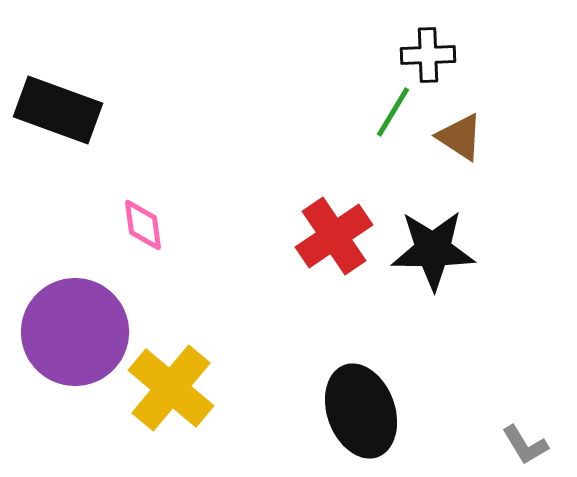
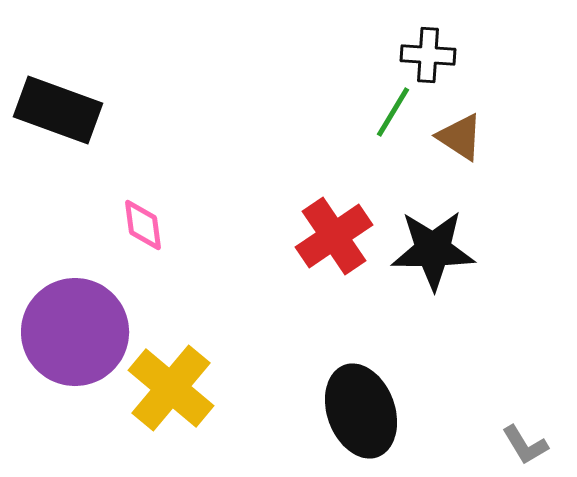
black cross: rotated 6 degrees clockwise
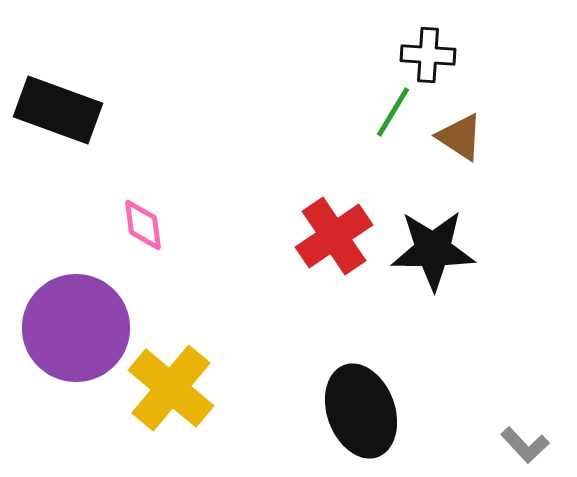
purple circle: moved 1 px right, 4 px up
gray L-shape: rotated 12 degrees counterclockwise
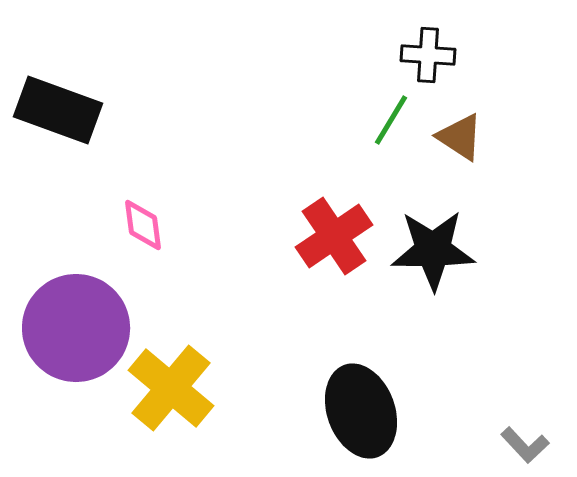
green line: moved 2 px left, 8 px down
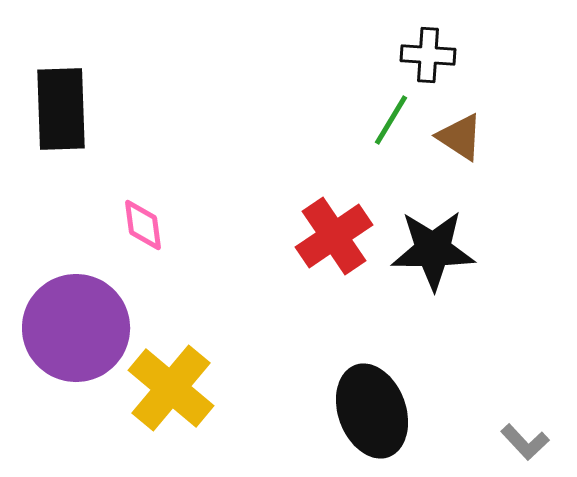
black rectangle: moved 3 px right, 1 px up; rotated 68 degrees clockwise
black ellipse: moved 11 px right
gray L-shape: moved 3 px up
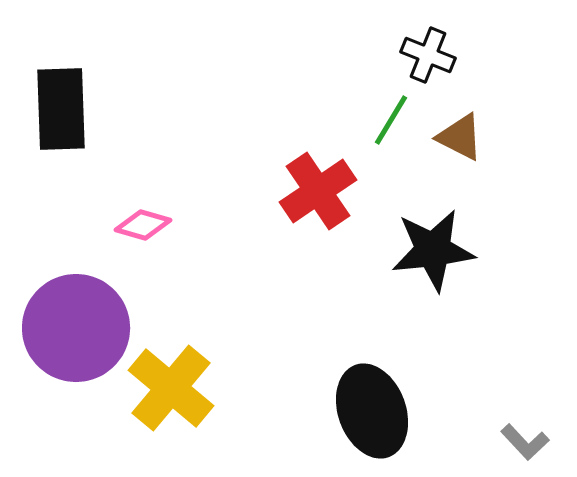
black cross: rotated 18 degrees clockwise
brown triangle: rotated 6 degrees counterclockwise
pink diamond: rotated 66 degrees counterclockwise
red cross: moved 16 px left, 45 px up
black star: rotated 6 degrees counterclockwise
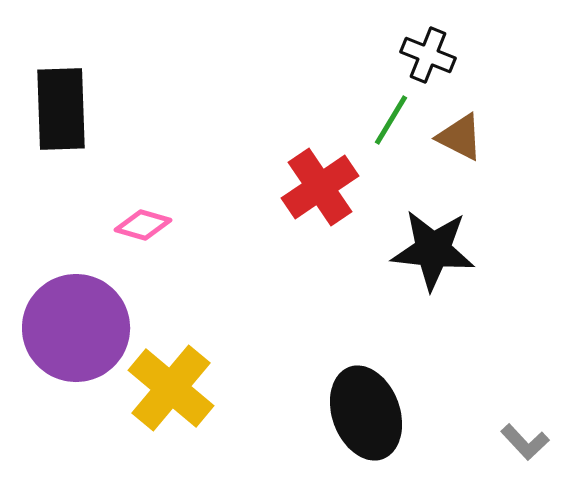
red cross: moved 2 px right, 4 px up
black star: rotated 12 degrees clockwise
black ellipse: moved 6 px left, 2 px down
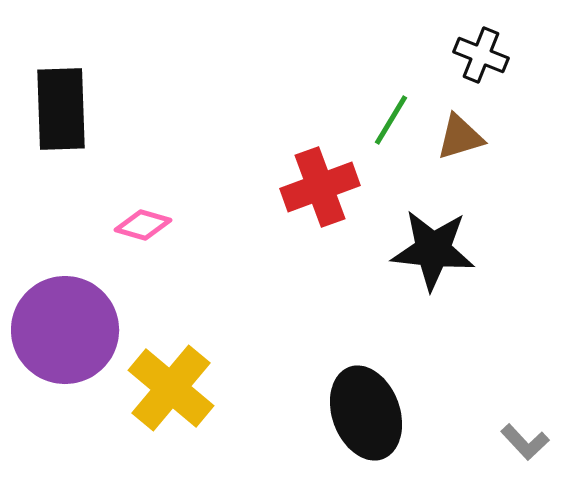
black cross: moved 53 px right
brown triangle: rotated 44 degrees counterclockwise
red cross: rotated 14 degrees clockwise
purple circle: moved 11 px left, 2 px down
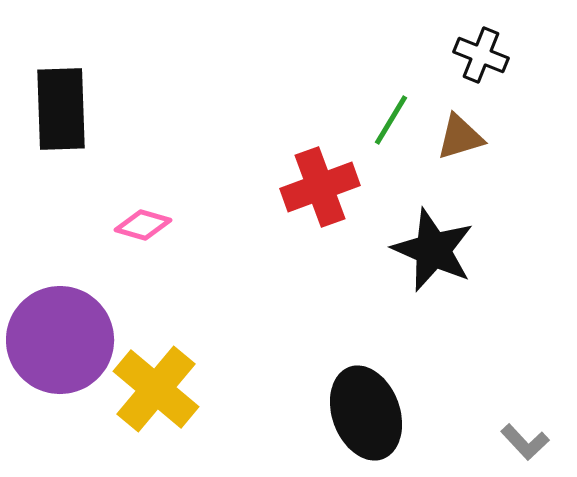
black star: rotated 18 degrees clockwise
purple circle: moved 5 px left, 10 px down
yellow cross: moved 15 px left, 1 px down
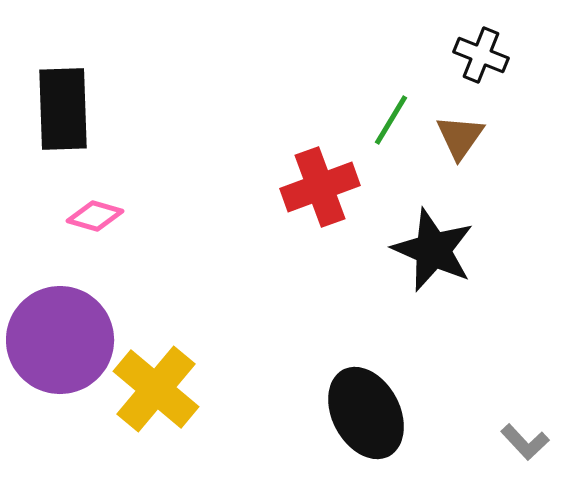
black rectangle: moved 2 px right
brown triangle: rotated 38 degrees counterclockwise
pink diamond: moved 48 px left, 9 px up
black ellipse: rotated 8 degrees counterclockwise
